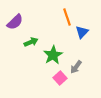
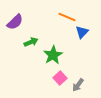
orange line: rotated 48 degrees counterclockwise
gray arrow: moved 2 px right, 18 px down
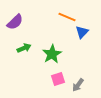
green arrow: moved 7 px left, 6 px down
green star: moved 1 px left, 1 px up
pink square: moved 2 px left, 1 px down; rotated 24 degrees clockwise
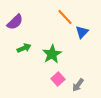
orange line: moved 2 px left; rotated 24 degrees clockwise
pink square: rotated 24 degrees counterclockwise
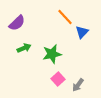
purple semicircle: moved 2 px right, 1 px down
green star: rotated 18 degrees clockwise
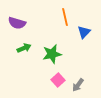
orange line: rotated 30 degrees clockwise
purple semicircle: rotated 60 degrees clockwise
blue triangle: moved 2 px right
pink square: moved 1 px down
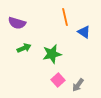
blue triangle: rotated 40 degrees counterclockwise
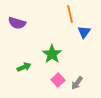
orange line: moved 5 px right, 3 px up
blue triangle: rotated 32 degrees clockwise
green arrow: moved 19 px down
green star: rotated 24 degrees counterclockwise
gray arrow: moved 1 px left, 2 px up
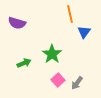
green arrow: moved 4 px up
